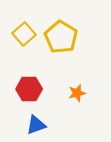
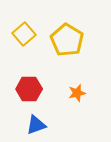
yellow pentagon: moved 6 px right, 3 px down
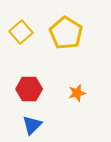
yellow square: moved 3 px left, 2 px up
yellow pentagon: moved 1 px left, 7 px up
blue triangle: moved 4 px left; rotated 25 degrees counterclockwise
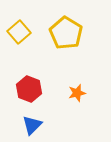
yellow square: moved 2 px left
red hexagon: rotated 20 degrees clockwise
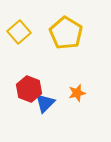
blue triangle: moved 13 px right, 22 px up
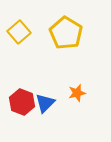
red hexagon: moved 7 px left, 13 px down
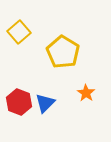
yellow pentagon: moved 3 px left, 19 px down
orange star: moved 9 px right; rotated 24 degrees counterclockwise
red hexagon: moved 3 px left
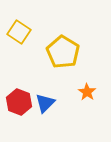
yellow square: rotated 15 degrees counterclockwise
orange star: moved 1 px right, 1 px up
